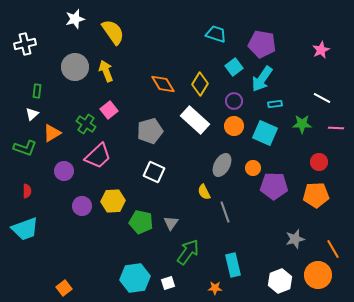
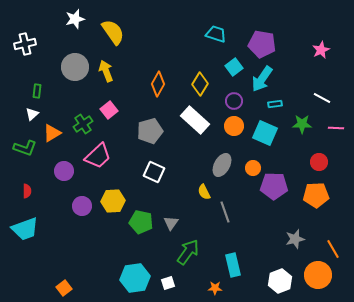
orange diamond at (163, 84): moved 5 px left; rotated 60 degrees clockwise
green cross at (86, 124): moved 3 px left; rotated 24 degrees clockwise
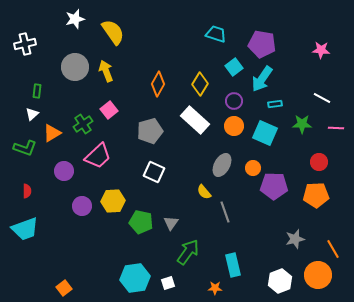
pink star at (321, 50): rotated 30 degrees clockwise
yellow semicircle at (204, 192): rotated 14 degrees counterclockwise
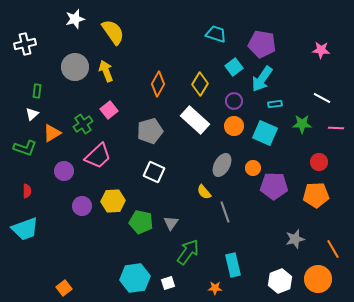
orange circle at (318, 275): moved 4 px down
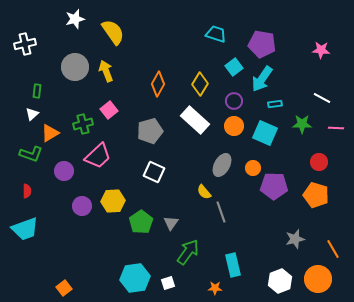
green cross at (83, 124): rotated 18 degrees clockwise
orange triangle at (52, 133): moved 2 px left
green L-shape at (25, 148): moved 6 px right, 6 px down
orange pentagon at (316, 195): rotated 20 degrees clockwise
gray line at (225, 212): moved 4 px left
green pentagon at (141, 222): rotated 25 degrees clockwise
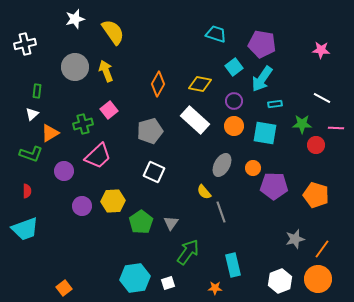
yellow diamond at (200, 84): rotated 70 degrees clockwise
cyan square at (265, 133): rotated 15 degrees counterclockwise
red circle at (319, 162): moved 3 px left, 17 px up
orange line at (333, 249): moved 11 px left; rotated 66 degrees clockwise
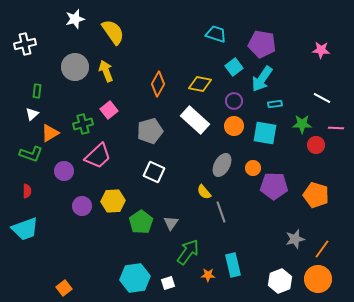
orange star at (215, 288): moved 7 px left, 13 px up
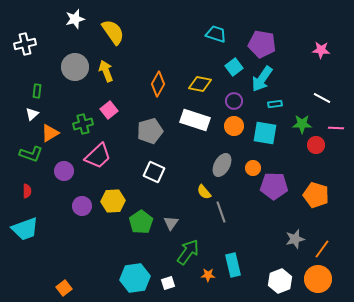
white rectangle at (195, 120): rotated 24 degrees counterclockwise
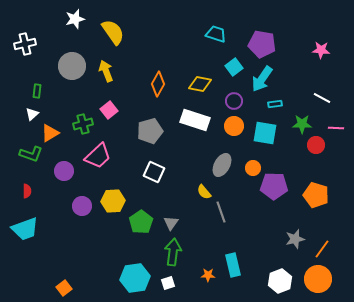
gray circle at (75, 67): moved 3 px left, 1 px up
green arrow at (188, 252): moved 15 px left; rotated 28 degrees counterclockwise
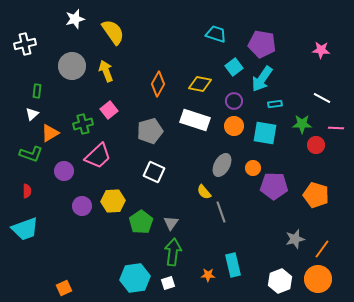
orange square at (64, 288): rotated 14 degrees clockwise
